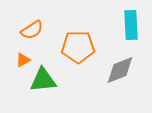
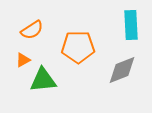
gray diamond: moved 2 px right
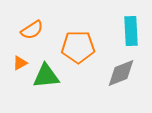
cyan rectangle: moved 6 px down
orange triangle: moved 3 px left, 3 px down
gray diamond: moved 1 px left, 3 px down
green triangle: moved 3 px right, 4 px up
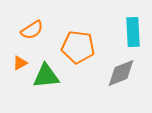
cyan rectangle: moved 2 px right, 1 px down
orange pentagon: rotated 8 degrees clockwise
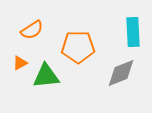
orange pentagon: rotated 8 degrees counterclockwise
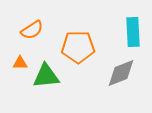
orange triangle: rotated 28 degrees clockwise
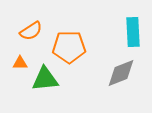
orange semicircle: moved 1 px left, 1 px down
orange pentagon: moved 9 px left
green triangle: moved 1 px left, 3 px down
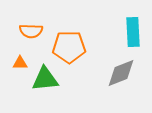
orange semicircle: rotated 35 degrees clockwise
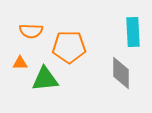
gray diamond: rotated 68 degrees counterclockwise
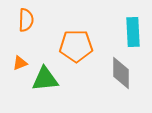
orange semicircle: moved 5 px left, 11 px up; rotated 90 degrees counterclockwise
orange pentagon: moved 7 px right, 1 px up
orange triangle: rotated 21 degrees counterclockwise
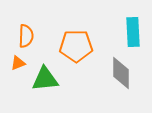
orange semicircle: moved 16 px down
orange triangle: moved 2 px left
